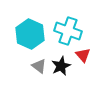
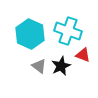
red triangle: rotated 28 degrees counterclockwise
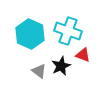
gray triangle: moved 5 px down
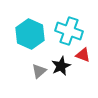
cyan cross: moved 1 px right
gray triangle: rotated 42 degrees clockwise
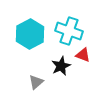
cyan hexagon: rotated 8 degrees clockwise
gray triangle: moved 3 px left, 11 px down
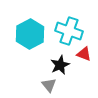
red triangle: moved 1 px right, 1 px up
black star: moved 1 px left, 1 px up
gray triangle: moved 13 px right, 3 px down; rotated 28 degrees counterclockwise
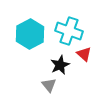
red triangle: rotated 21 degrees clockwise
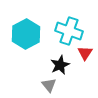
cyan hexagon: moved 4 px left
red triangle: moved 1 px right, 1 px up; rotated 21 degrees clockwise
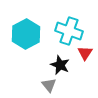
black star: rotated 24 degrees counterclockwise
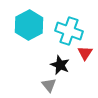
cyan hexagon: moved 3 px right, 9 px up
